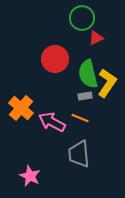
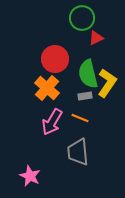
orange cross: moved 26 px right, 20 px up
pink arrow: rotated 88 degrees counterclockwise
gray trapezoid: moved 1 px left, 2 px up
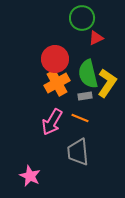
orange cross: moved 10 px right, 5 px up; rotated 20 degrees clockwise
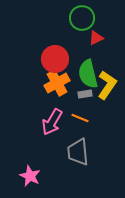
yellow L-shape: moved 2 px down
gray rectangle: moved 2 px up
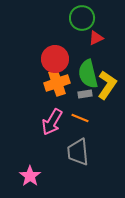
orange cross: rotated 10 degrees clockwise
pink star: rotated 10 degrees clockwise
